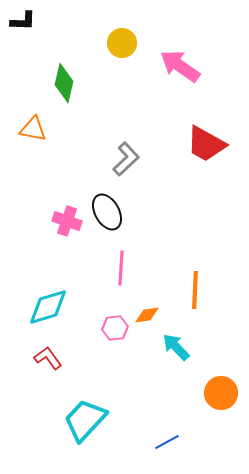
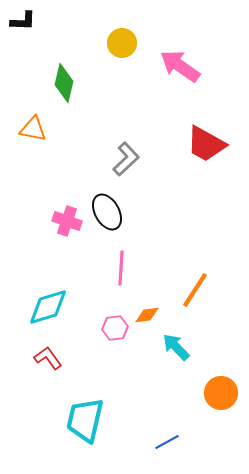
orange line: rotated 30 degrees clockwise
cyan trapezoid: rotated 30 degrees counterclockwise
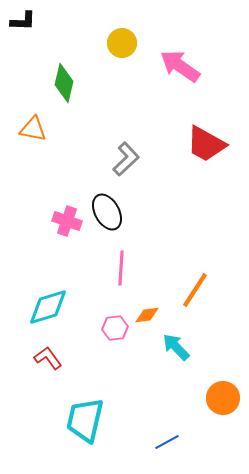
orange circle: moved 2 px right, 5 px down
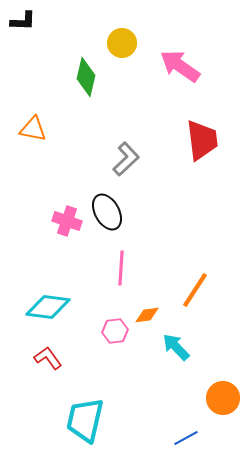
green diamond: moved 22 px right, 6 px up
red trapezoid: moved 4 px left, 4 px up; rotated 126 degrees counterclockwise
cyan diamond: rotated 24 degrees clockwise
pink hexagon: moved 3 px down
blue line: moved 19 px right, 4 px up
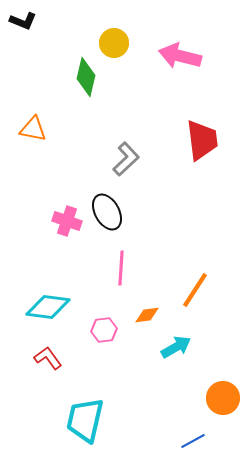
black L-shape: rotated 20 degrees clockwise
yellow circle: moved 8 px left
pink arrow: moved 10 px up; rotated 21 degrees counterclockwise
pink hexagon: moved 11 px left, 1 px up
cyan arrow: rotated 104 degrees clockwise
blue line: moved 7 px right, 3 px down
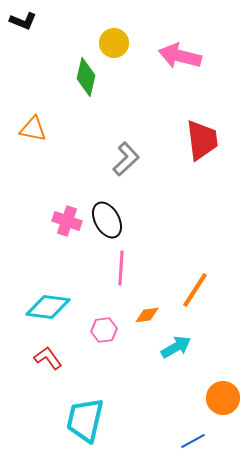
black ellipse: moved 8 px down
